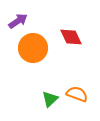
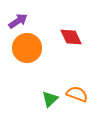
orange circle: moved 6 px left
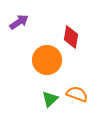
purple arrow: moved 1 px right, 1 px down
red diamond: rotated 35 degrees clockwise
orange circle: moved 20 px right, 12 px down
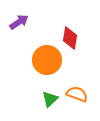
red diamond: moved 1 px left, 1 px down
